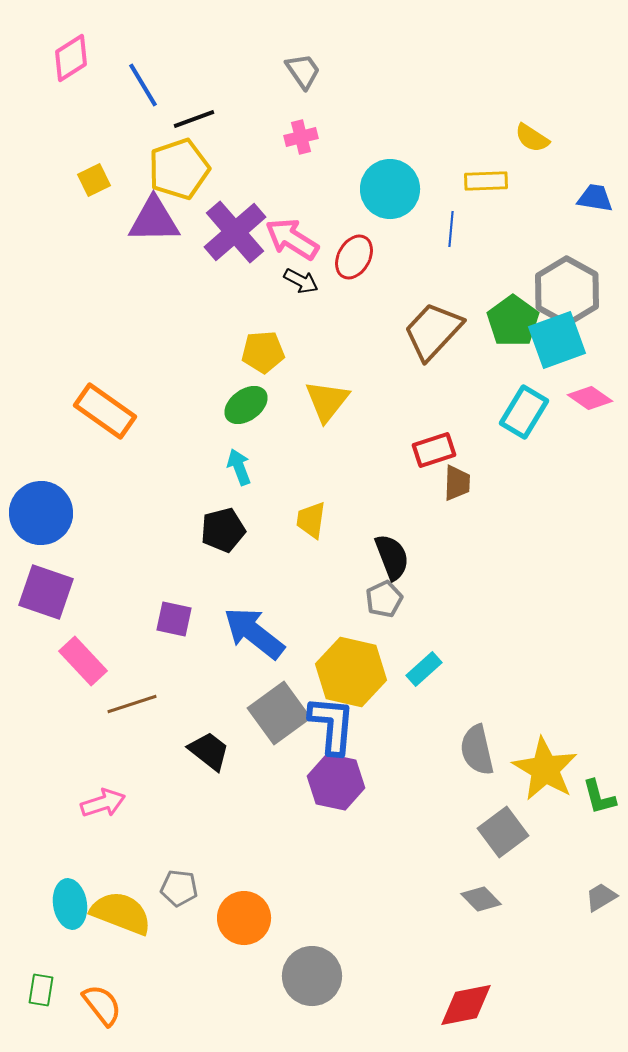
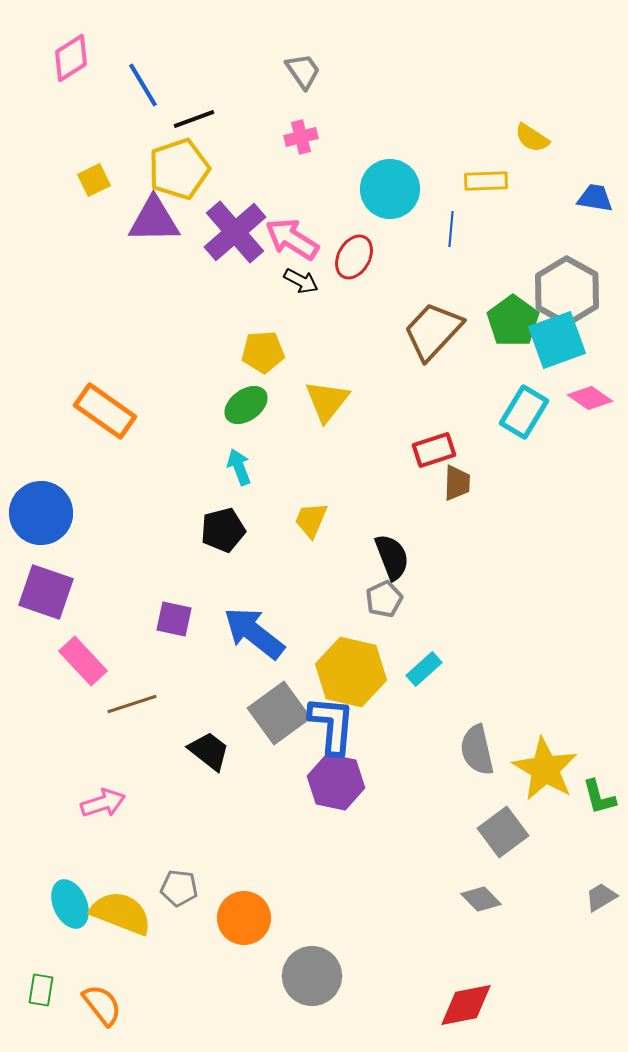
yellow trapezoid at (311, 520): rotated 15 degrees clockwise
cyan ellipse at (70, 904): rotated 15 degrees counterclockwise
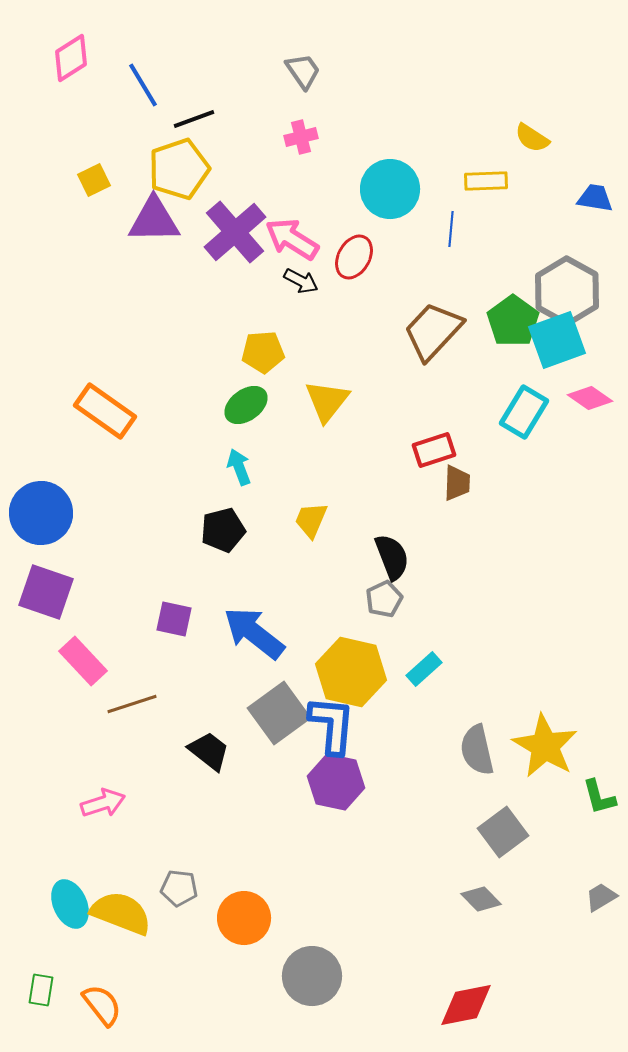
yellow star at (545, 769): moved 23 px up
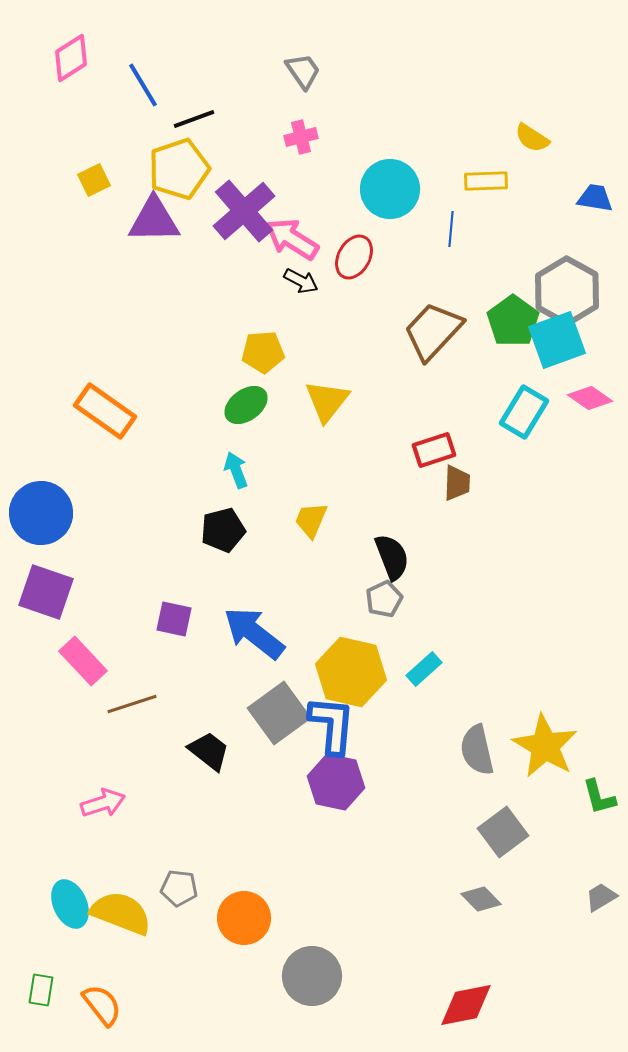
purple cross at (235, 232): moved 9 px right, 21 px up
cyan arrow at (239, 467): moved 3 px left, 3 px down
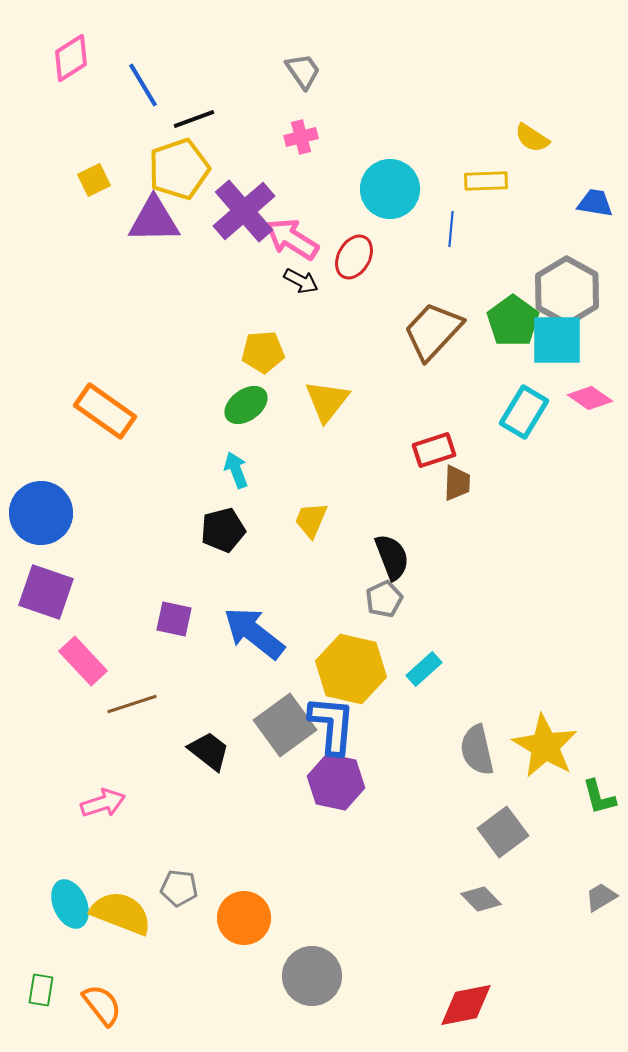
blue trapezoid at (595, 198): moved 5 px down
cyan square at (557, 340): rotated 20 degrees clockwise
yellow hexagon at (351, 672): moved 3 px up
gray square at (279, 713): moved 6 px right, 12 px down
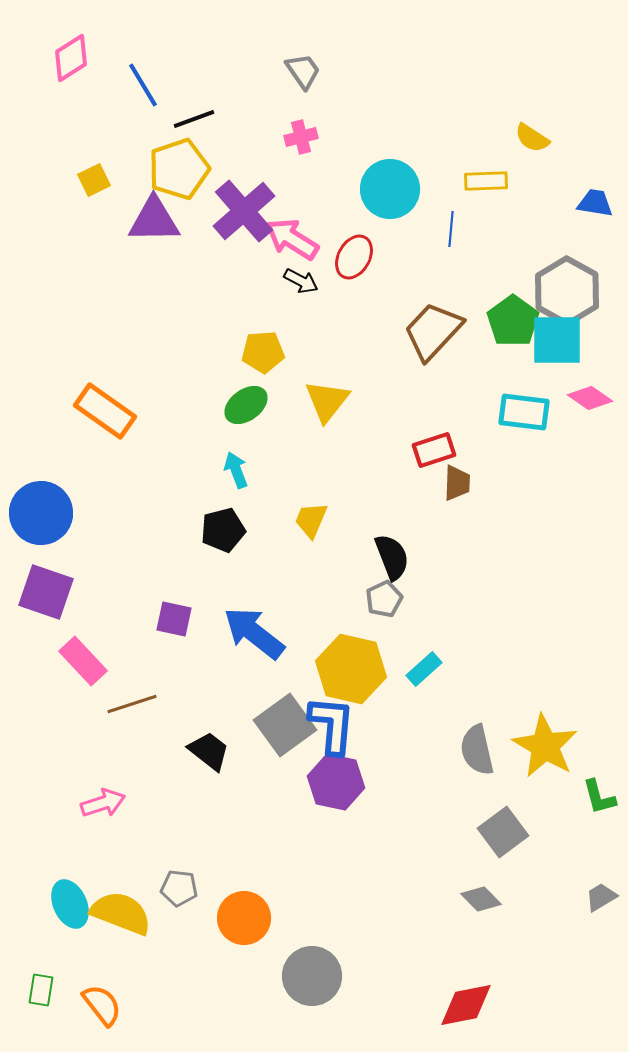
cyan rectangle at (524, 412): rotated 66 degrees clockwise
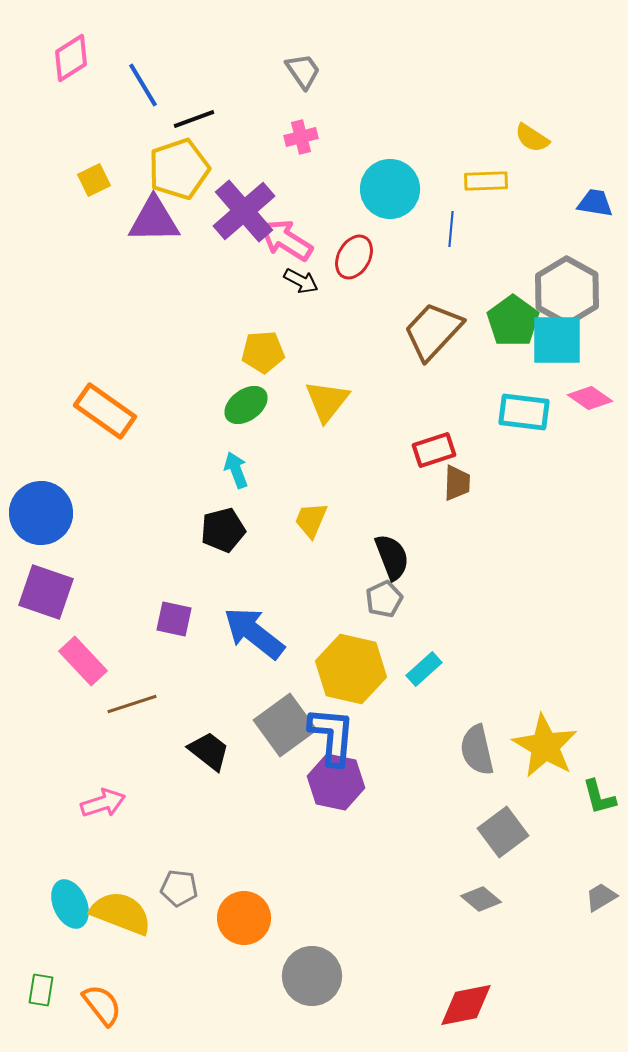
pink arrow at (292, 239): moved 6 px left, 1 px down
blue L-shape at (332, 725): moved 11 px down
gray diamond at (481, 899): rotated 6 degrees counterclockwise
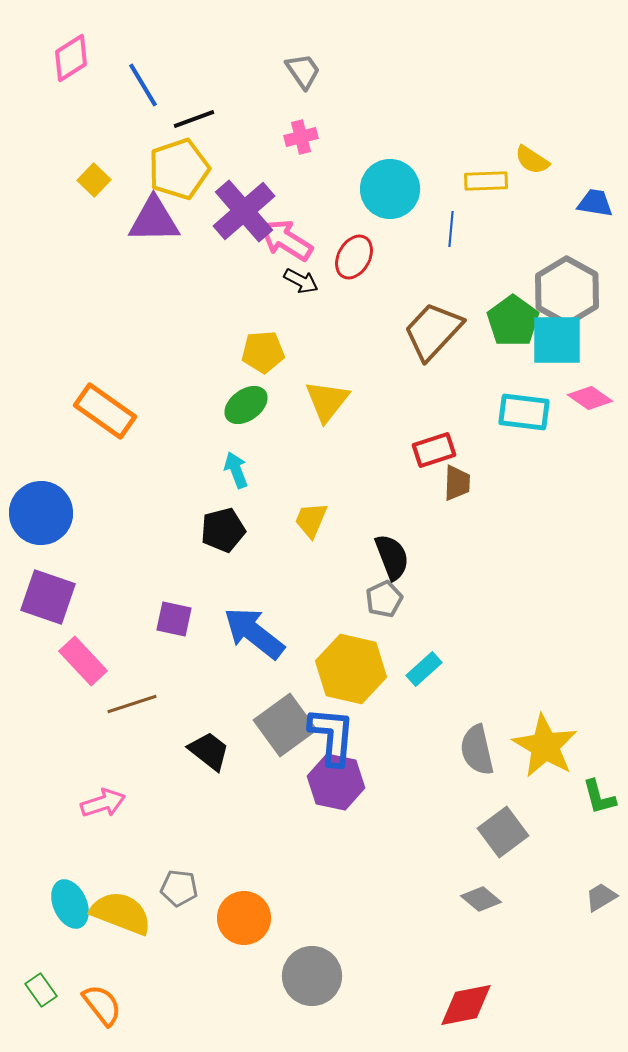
yellow semicircle at (532, 138): moved 22 px down
yellow square at (94, 180): rotated 20 degrees counterclockwise
purple square at (46, 592): moved 2 px right, 5 px down
green rectangle at (41, 990): rotated 44 degrees counterclockwise
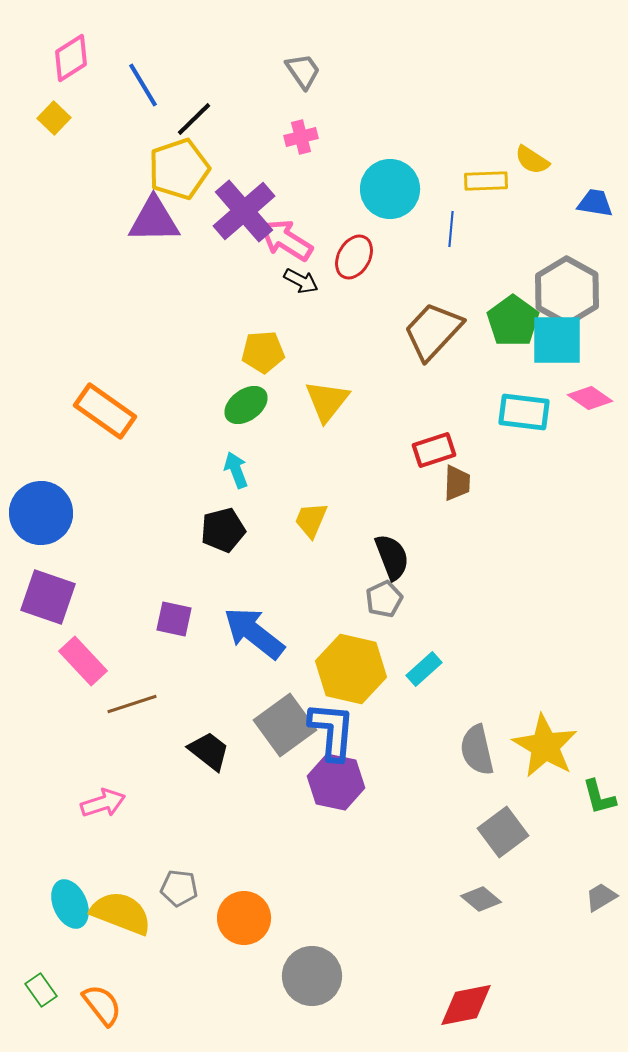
black line at (194, 119): rotated 24 degrees counterclockwise
yellow square at (94, 180): moved 40 px left, 62 px up
blue L-shape at (332, 736): moved 5 px up
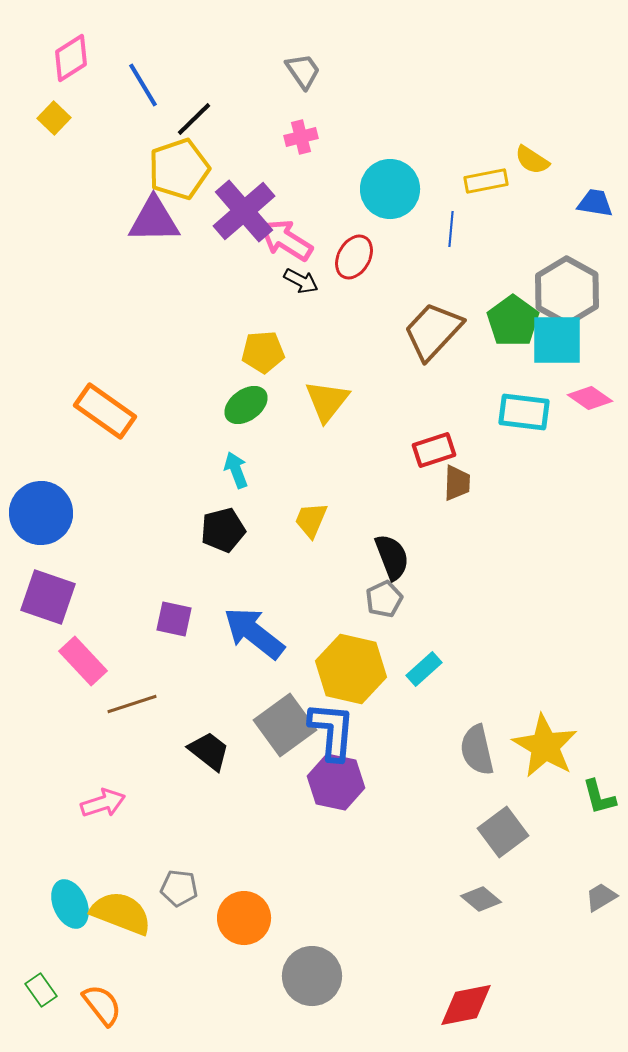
yellow rectangle at (486, 181): rotated 9 degrees counterclockwise
